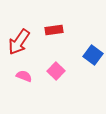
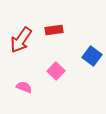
red arrow: moved 2 px right, 2 px up
blue square: moved 1 px left, 1 px down
pink semicircle: moved 11 px down
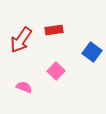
blue square: moved 4 px up
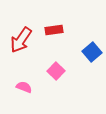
blue square: rotated 12 degrees clockwise
